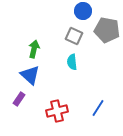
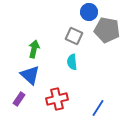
blue circle: moved 6 px right, 1 px down
red cross: moved 12 px up
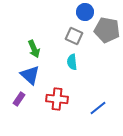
blue circle: moved 4 px left
green arrow: rotated 144 degrees clockwise
red cross: rotated 20 degrees clockwise
blue line: rotated 18 degrees clockwise
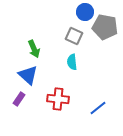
gray pentagon: moved 2 px left, 3 px up
blue triangle: moved 2 px left
red cross: moved 1 px right
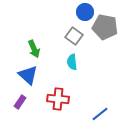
gray square: rotated 12 degrees clockwise
purple rectangle: moved 1 px right, 3 px down
blue line: moved 2 px right, 6 px down
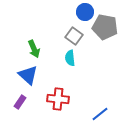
cyan semicircle: moved 2 px left, 4 px up
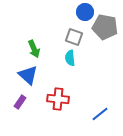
gray square: moved 1 px down; rotated 18 degrees counterclockwise
